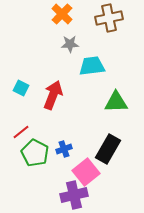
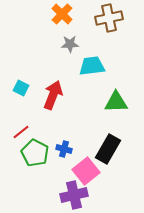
blue cross: rotated 35 degrees clockwise
pink square: moved 1 px up
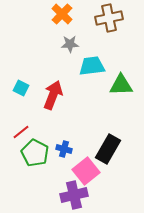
green triangle: moved 5 px right, 17 px up
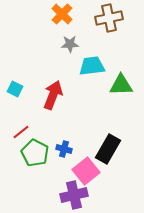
cyan square: moved 6 px left, 1 px down
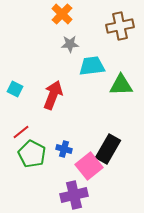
brown cross: moved 11 px right, 8 px down
green pentagon: moved 3 px left, 1 px down
pink square: moved 3 px right, 5 px up
